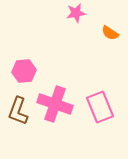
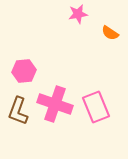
pink star: moved 2 px right, 1 px down
pink rectangle: moved 4 px left
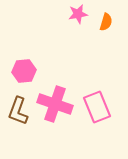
orange semicircle: moved 4 px left, 11 px up; rotated 108 degrees counterclockwise
pink rectangle: moved 1 px right
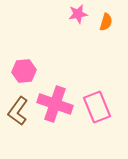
brown L-shape: rotated 16 degrees clockwise
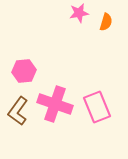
pink star: moved 1 px right, 1 px up
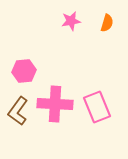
pink star: moved 8 px left, 8 px down
orange semicircle: moved 1 px right, 1 px down
pink cross: rotated 16 degrees counterclockwise
